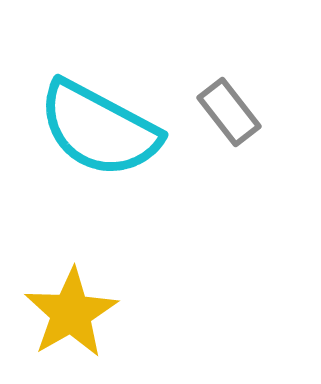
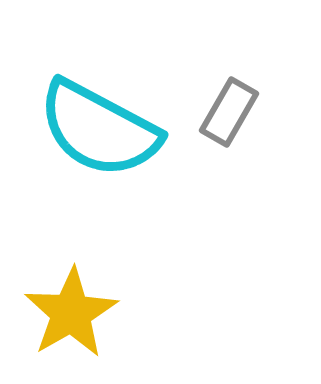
gray rectangle: rotated 68 degrees clockwise
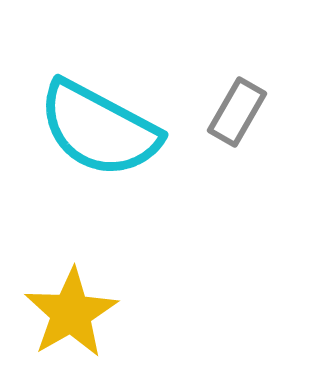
gray rectangle: moved 8 px right
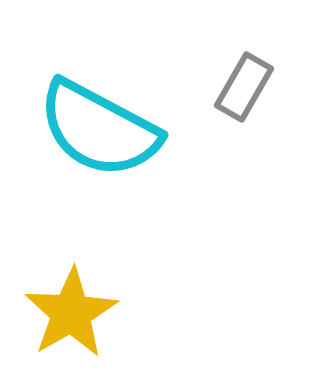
gray rectangle: moved 7 px right, 25 px up
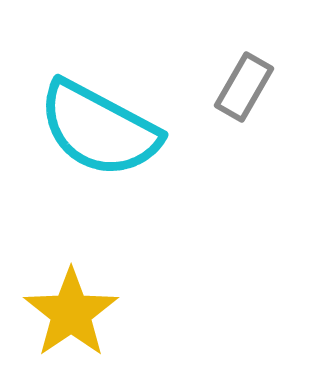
yellow star: rotated 4 degrees counterclockwise
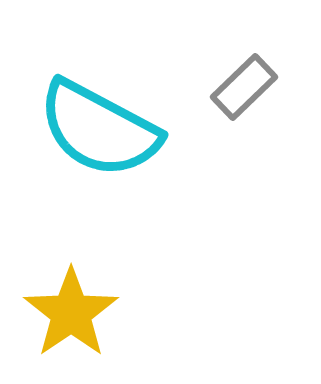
gray rectangle: rotated 16 degrees clockwise
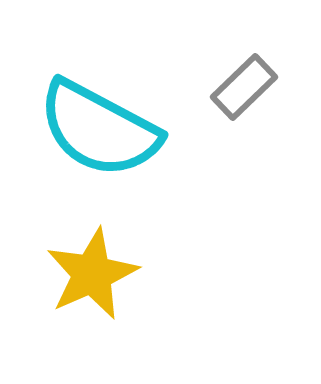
yellow star: moved 21 px right, 39 px up; rotated 10 degrees clockwise
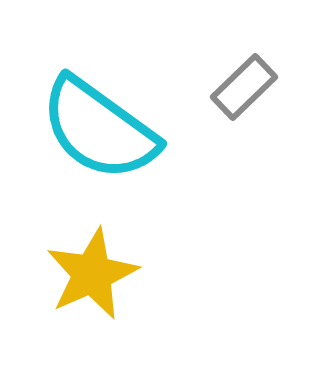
cyan semicircle: rotated 8 degrees clockwise
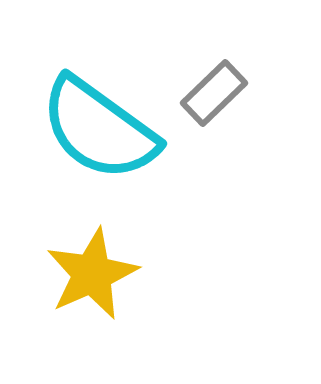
gray rectangle: moved 30 px left, 6 px down
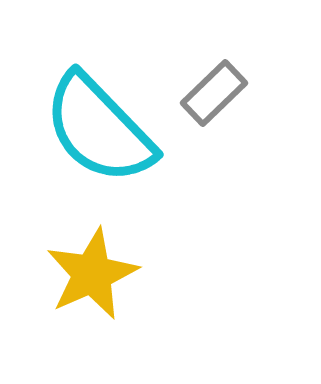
cyan semicircle: rotated 10 degrees clockwise
